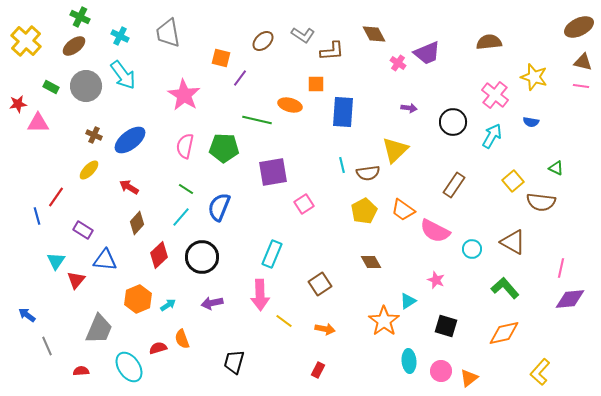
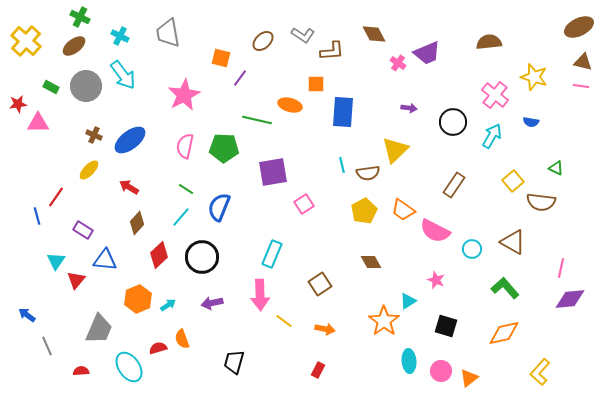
pink star at (184, 95): rotated 12 degrees clockwise
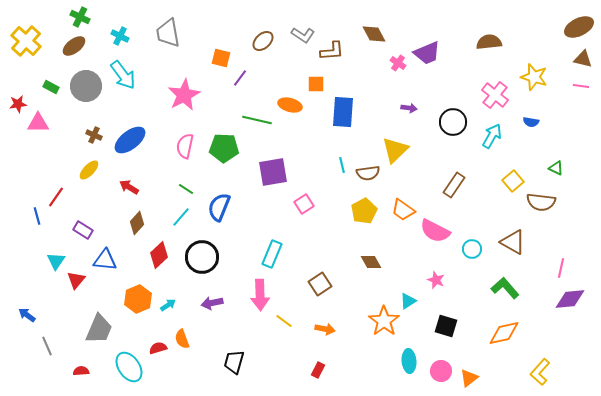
brown triangle at (583, 62): moved 3 px up
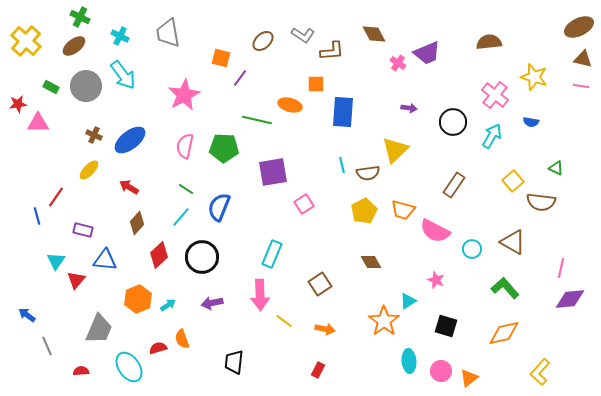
orange trapezoid at (403, 210): rotated 20 degrees counterclockwise
purple rectangle at (83, 230): rotated 18 degrees counterclockwise
black trapezoid at (234, 362): rotated 10 degrees counterclockwise
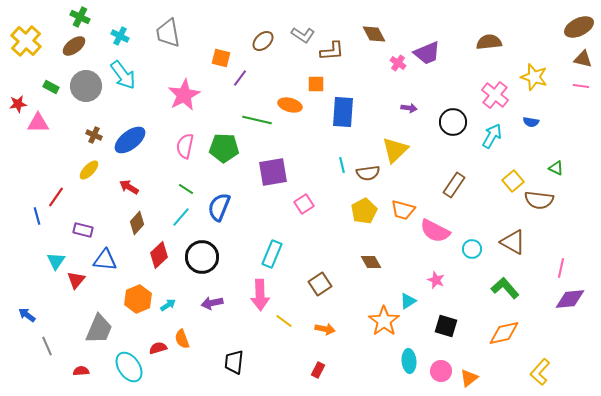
brown semicircle at (541, 202): moved 2 px left, 2 px up
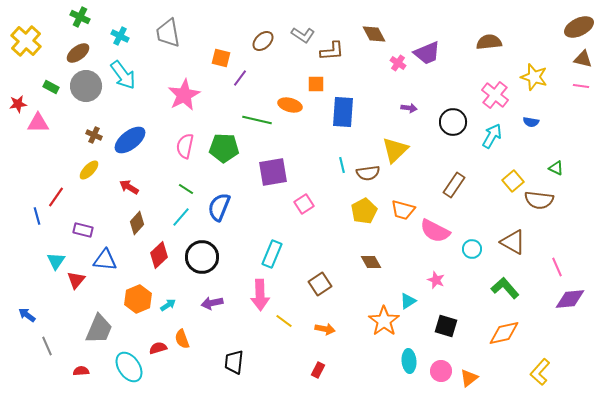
brown ellipse at (74, 46): moved 4 px right, 7 px down
pink line at (561, 268): moved 4 px left, 1 px up; rotated 36 degrees counterclockwise
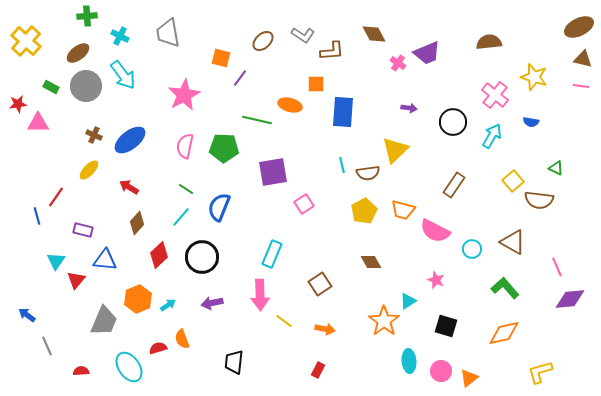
green cross at (80, 17): moved 7 px right, 1 px up; rotated 30 degrees counterclockwise
gray trapezoid at (99, 329): moved 5 px right, 8 px up
yellow L-shape at (540, 372): rotated 32 degrees clockwise
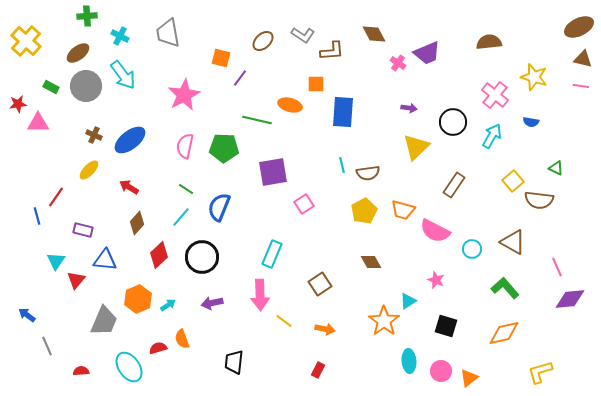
yellow triangle at (395, 150): moved 21 px right, 3 px up
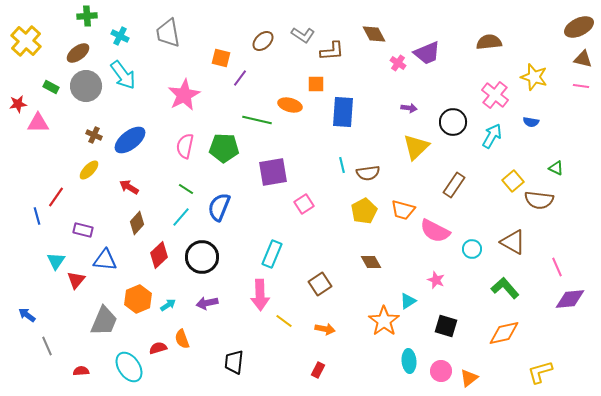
purple arrow at (212, 303): moved 5 px left
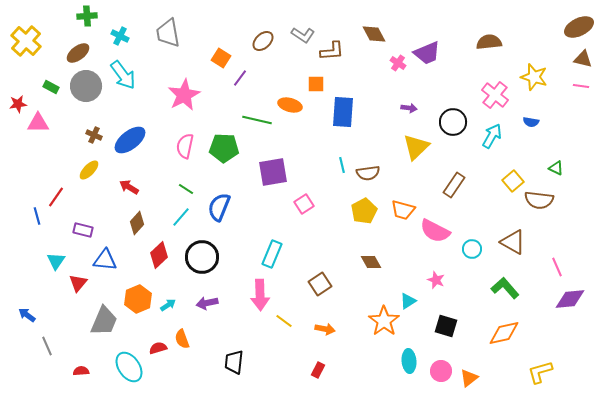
orange square at (221, 58): rotated 18 degrees clockwise
red triangle at (76, 280): moved 2 px right, 3 px down
